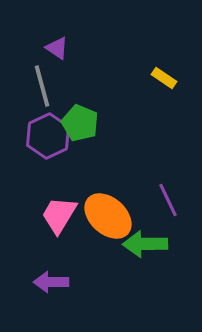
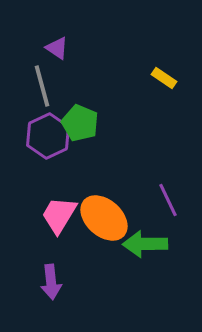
orange ellipse: moved 4 px left, 2 px down
purple arrow: rotated 96 degrees counterclockwise
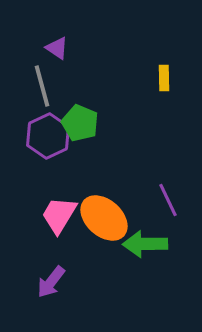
yellow rectangle: rotated 55 degrees clockwise
purple arrow: rotated 44 degrees clockwise
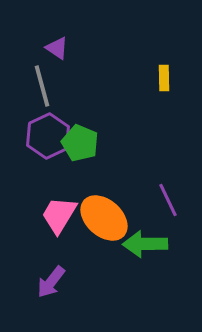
green pentagon: moved 20 px down
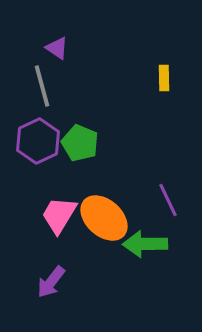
purple hexagon: moved 10 px left, 5 px down
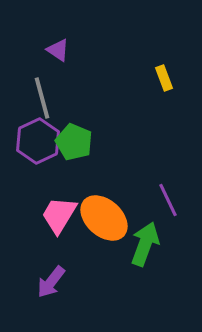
purple triangle: moved 1 px right, 2 px down
yellow rectangle: rotated 20 degrees counterclockwise
gray line: moved 12 px down
green pentagon: moved 6 px left, 1 px up
green arrow: rotated 111 degrees clockwise
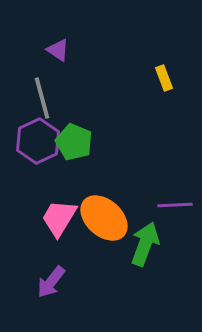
purple line: moved 7 px right, 5 px down; rotated 68 degrees counterclockwise
pink trapezoid: moved 3 px down
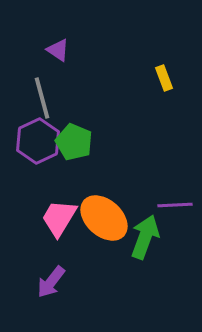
green arrow: moved 7 px up
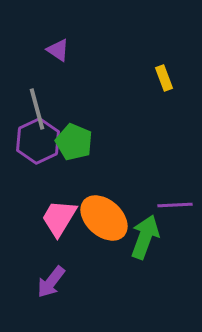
gray line: moved 5 px left, 11 px down
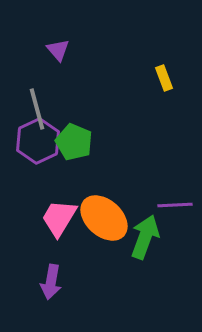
purple triangle: rotated 15 degrees clockwise
purple arrow: rotated 28 degrees counterclockwise
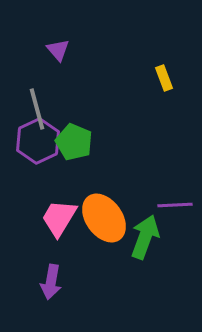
orange ellipse: rotated 12 degrees clockwise
